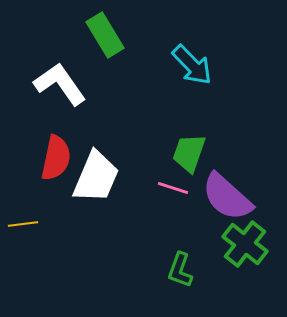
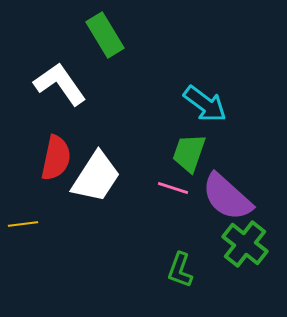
cyan arrow: moved 13 px right, 39 px down; rotated 9 degrees counterclockwise
white trapezoid: rotated 10 degrees clockwise
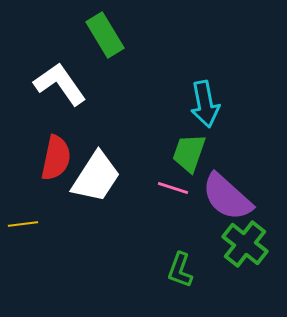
cyan arrow: rotated 42 degrees clockwise
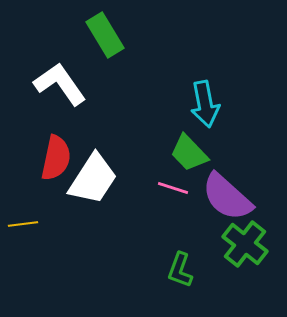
green trapezoid: rotated 63 degrees counterclockwise
white trapezoid: moved 3 px left, 2 px down
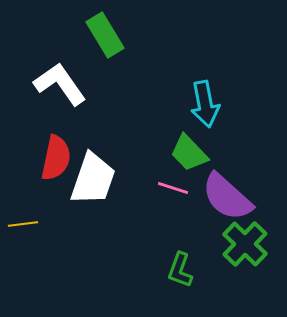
white trapezoid: rotated 14 degrees counterclockwise
green cross: rotated 6 degrees clockwise
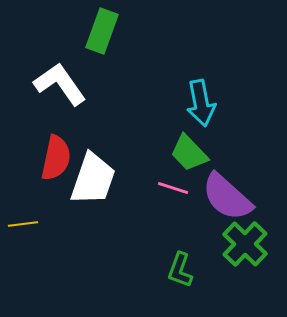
green rectangle: moved 3 px left, 4 px up; rotated 51 degrees clockwise
cyan arrow: moved 4 px left, 1 px up
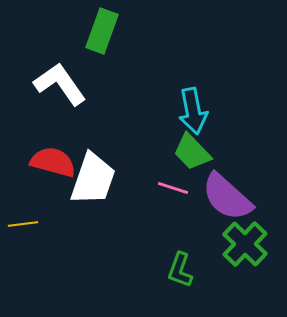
cyan arrow: moved 8 px left, 8 px down
green trapezoid: moved 3 px right, 1 px up
red semicircle: moved 3 px left, 4 px down; rotated 87 degrees counterclockwise
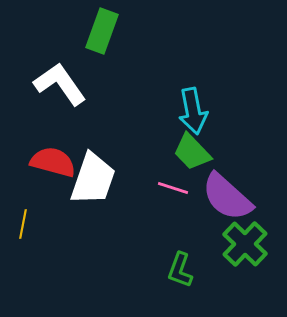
yellow line: rotated 72 degrees counterclockwise
